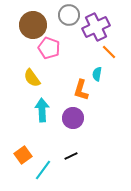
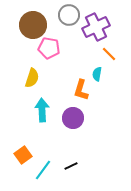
pink pentagon: rotated 10 degrees counterclockwise
orange line: moved 2 px down
yellow semicircle: rotated 126 degrees counterclockwise
black line: moved 10 px down
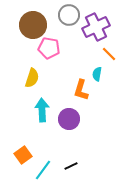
purple circle: moved 4 px left, 1 px down
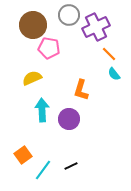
cyan semicircle: moved 17 px right; rotated 48 degrees counterclockwise
yellow semicircle: rotated 132 degrees counterclockwise
